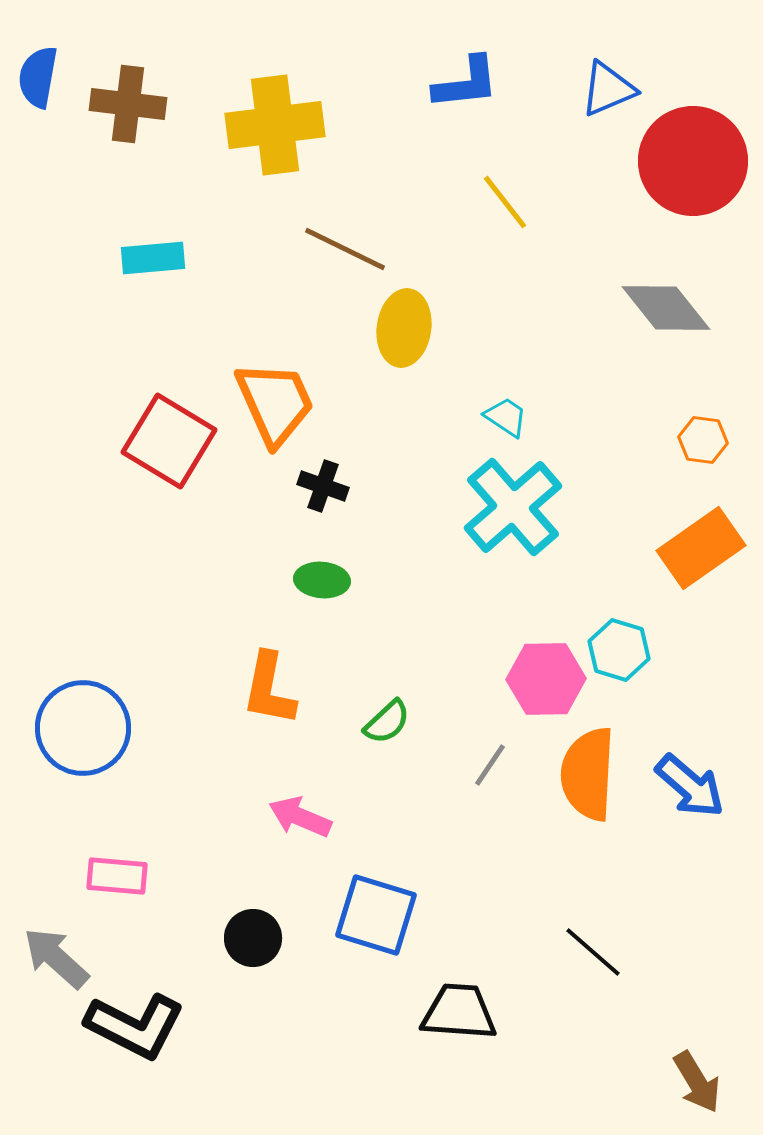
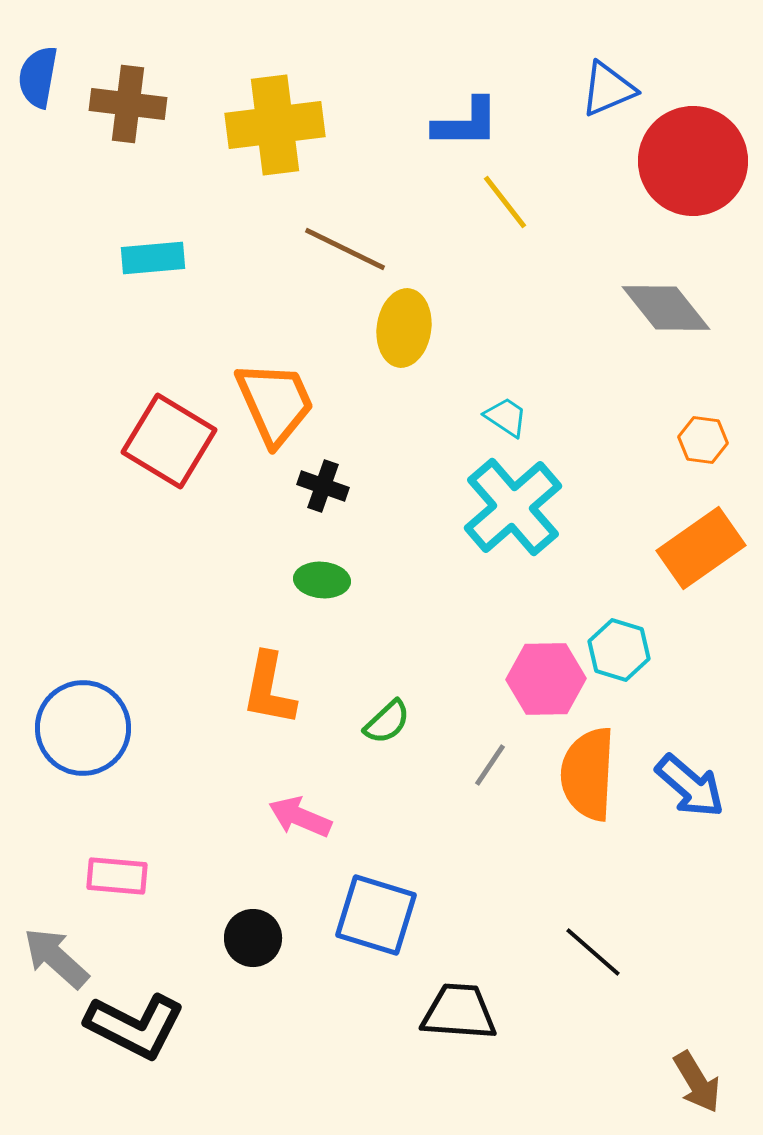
blue L-shape: moved 40 px down; rotated 6 degrees clockwise
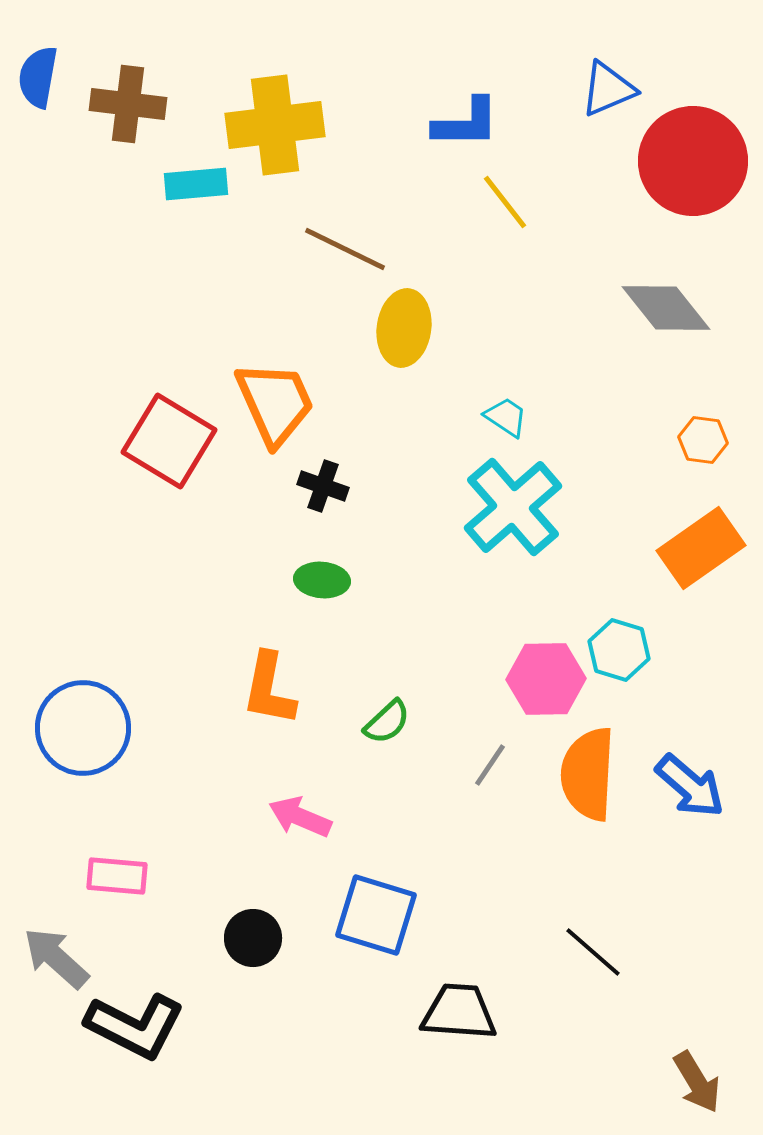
cyan rectangle: moved 43 px right, 74 px up
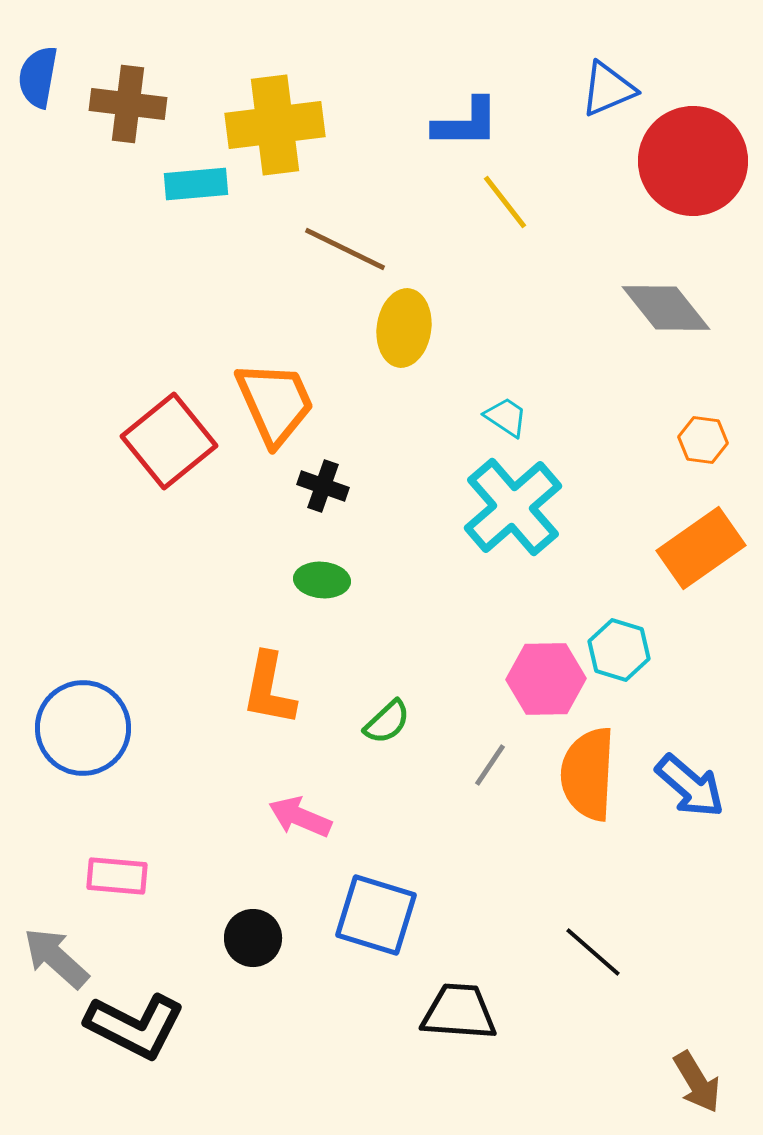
red square: rotated 20 degrees clockwise
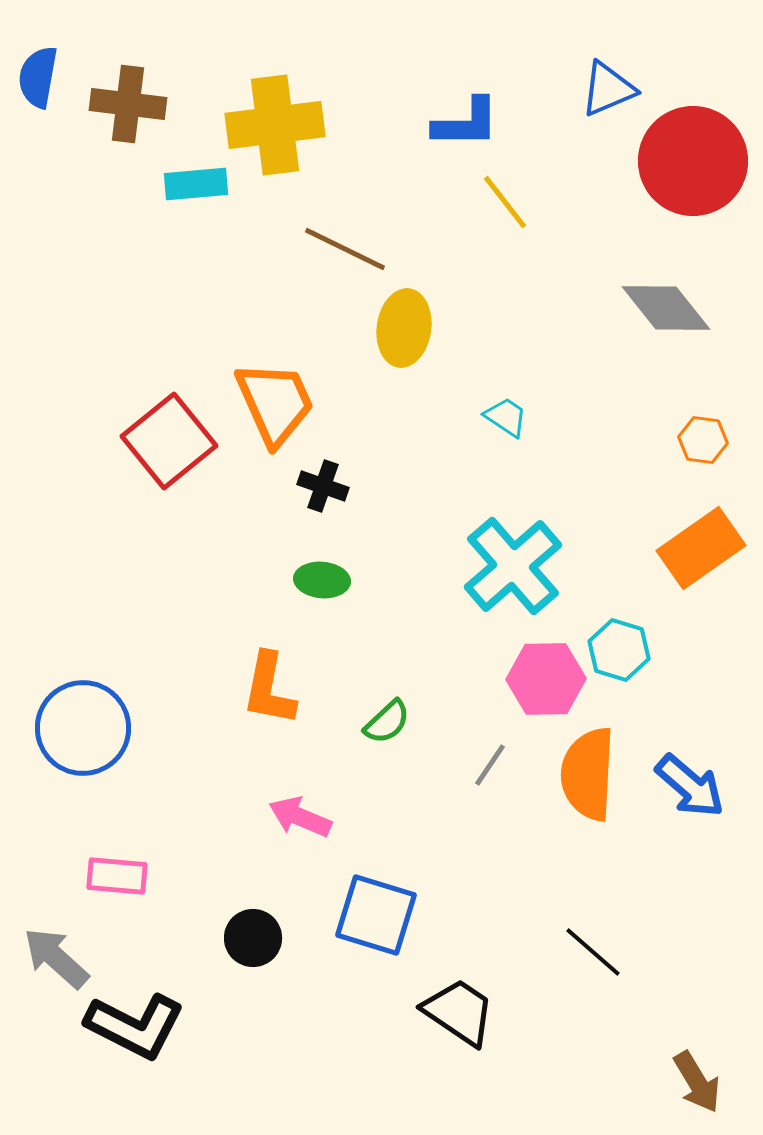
cyan cross: moved 59 px down
black trapezoid: rotated 30 degrees clockwise
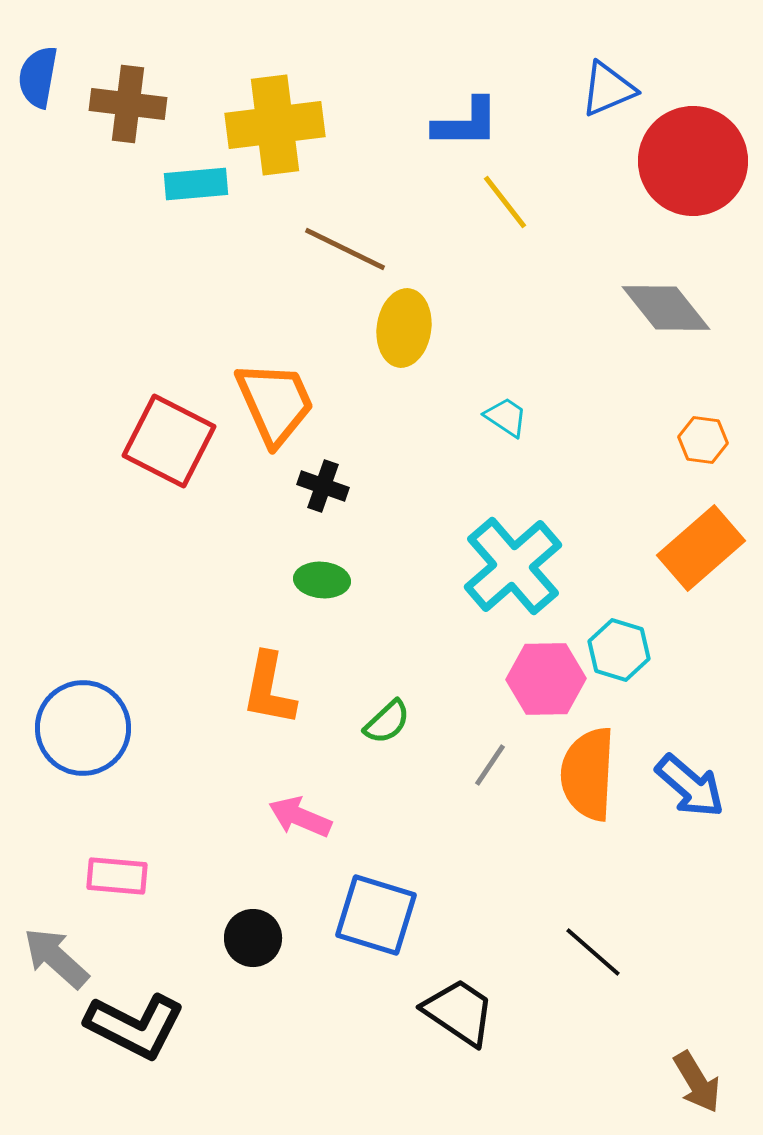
red square: rotated 24 degrees counterclockwise
orange rectangle: rotated 6 degrees counterclockwise
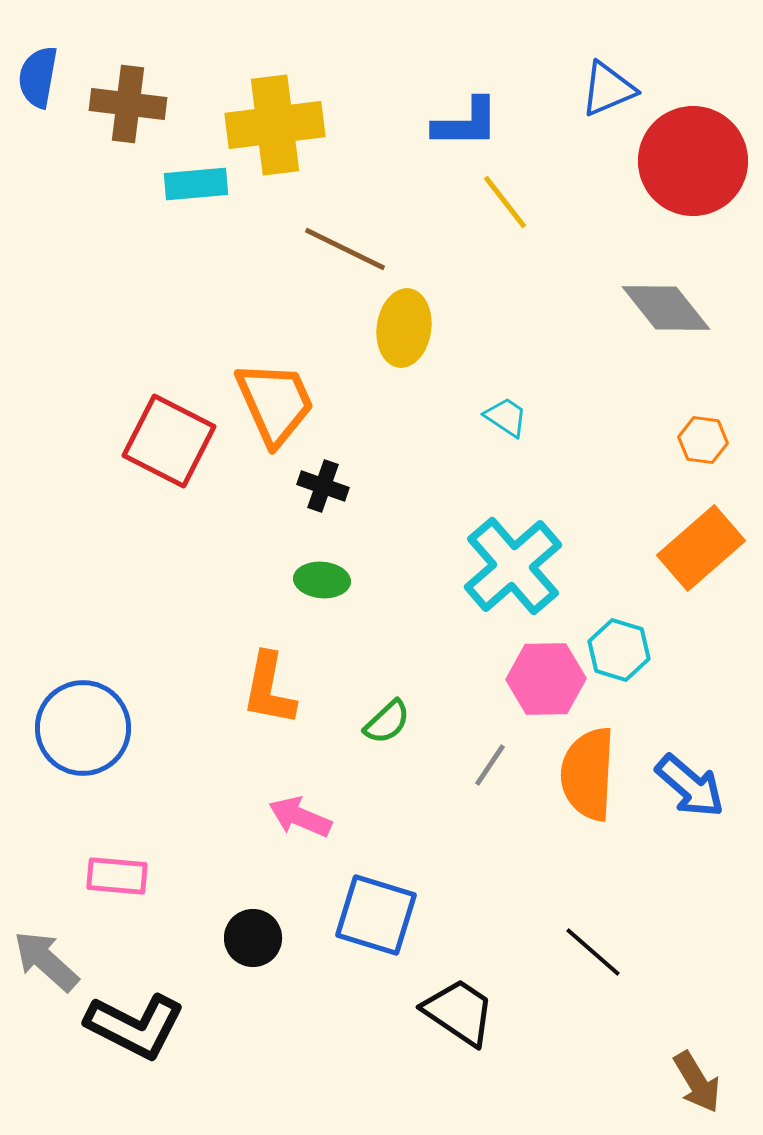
gray arrow: moved 10 px left, 3 px down
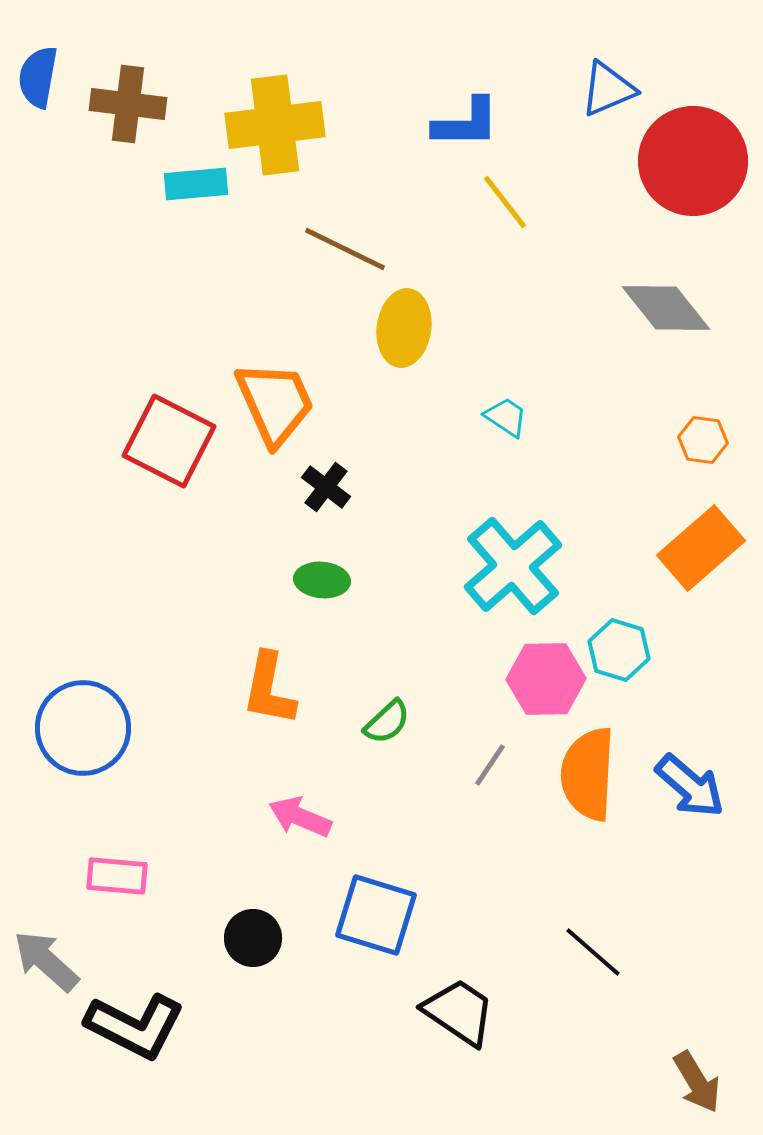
black cross: moved 3 px right, 1 px down; rotated 18 degrees clockwise
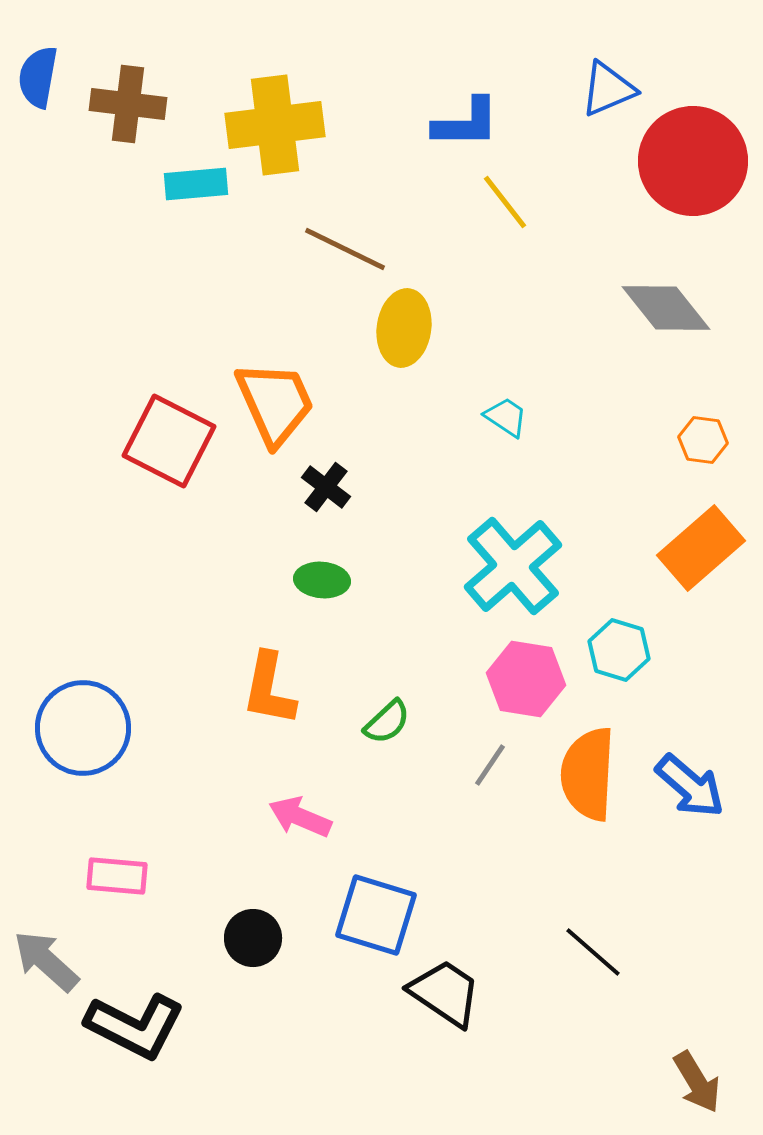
pink hexagon: moved 20 px left; rotated 10 degrees clockwise
black trapezoid: moved 14 px left, 19 px up
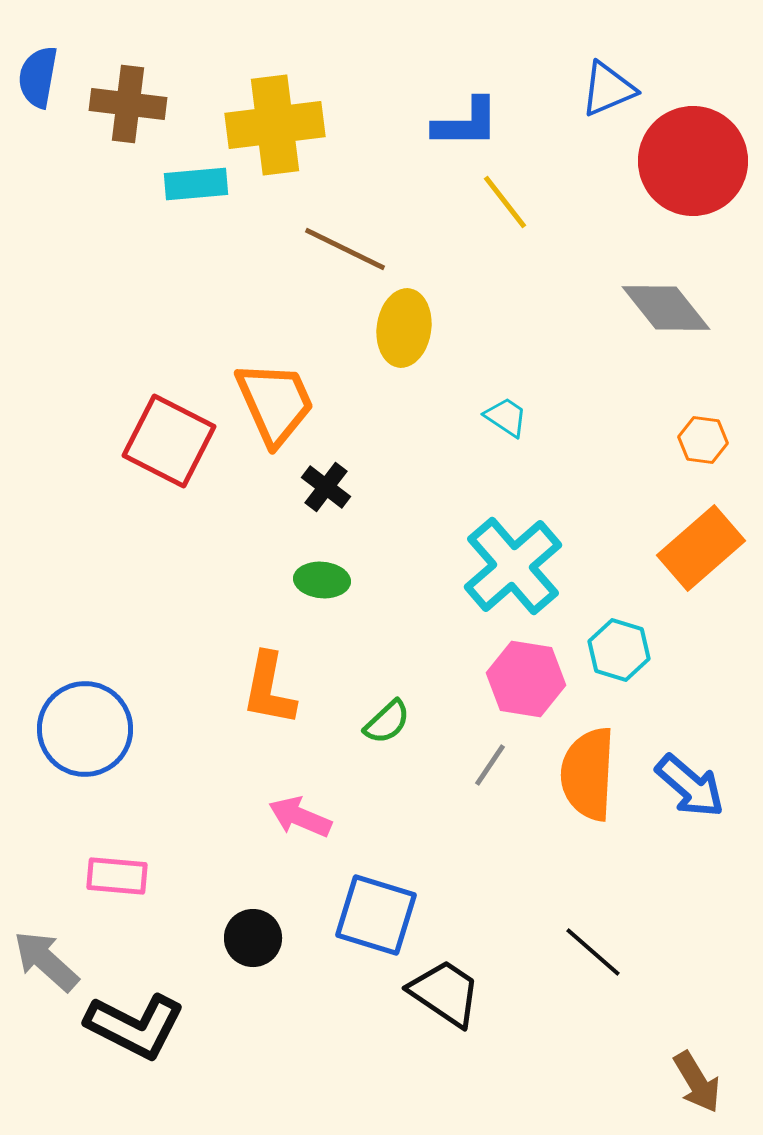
blue circle: moved 2 px right, 1 px down
